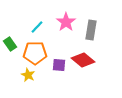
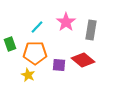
green rectangle: rotated 16 degrees clockwise
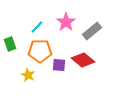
gray rectangle: moved 1 px right, 1 px down; rotated 42 degrees clockwise
orange pentagon: moved 5 px right, 2 px up
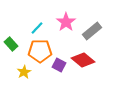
cyan line: moved 1 px down
green rectangle: moved 1 px right; rotated 24 degrees counterclockwise
purple square: rotated 24 degrees clockwise
yellow star: moved 4 px left, 3 px up; rotated 16 degrees clockwise
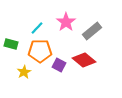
green rectangle: rotated 32 degrees counterclockwise
red diamond: moved 1 px right
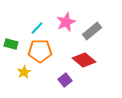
pink star: rotated 12 degrees clockwise
purple square: moved 6 px right, 15 px down; rotated 24 degrees clockwise
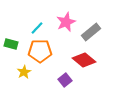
gray rectangle: moved 1 px left, 1 px down
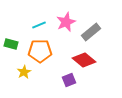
cyan line: moved 2 px right, 3 px up; rotated 24 degrees clockwise
purple square: moved 4 px right; rotated 16 degrees clockwise
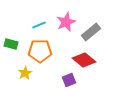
yellow star: moved 1 px right, 1 px down
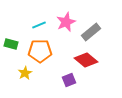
red diamond: moved 2 px right
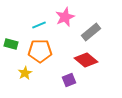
pink star: moved 1 px left, 5 px up
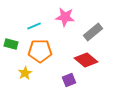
pink star: rotated 30 degrees clockwise
cyan line: moved 5 px left, 1 px down
gray rectangle: moved 2 px right
